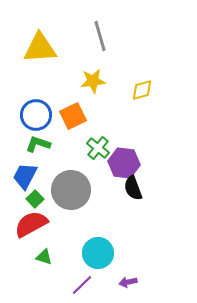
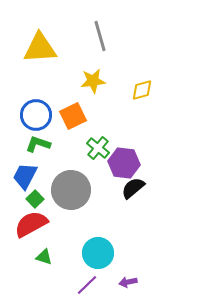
black semicircle: rotated 70 degrees clockwise
purple line: moved 5 px right
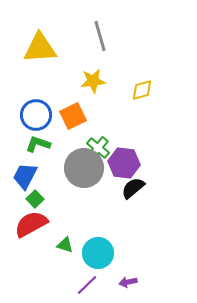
gray circle: moved 13 px right, 22 px up
green triangle: moved 21 px right, 12 px up
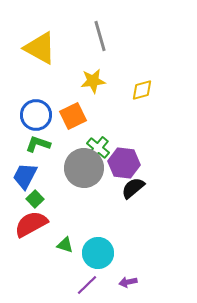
yellow triangle: rotated 33 degrees clockwise
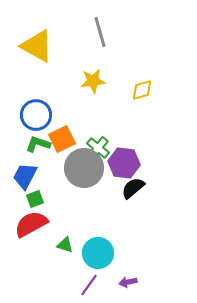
gray line: moved 4 px up
yellow triangle: moved 3 px left, 2 px up
orange square: moved 11 px left, 23 px down
green square: rotated 24 degrees clockwise
purple line: moved 2 px right; rotated 10 degrees counterclockwise
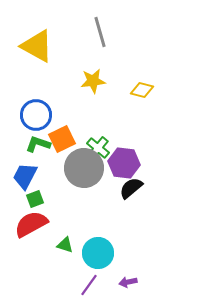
yellow diamond: rotated 30 degrees clockwise
black semicircle: moved 2 px left
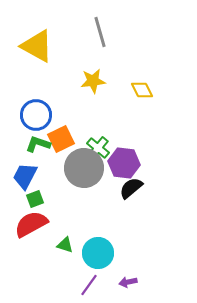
yellow diamond: rotated 50 degrees clockwise
orange square: moved 1 px left
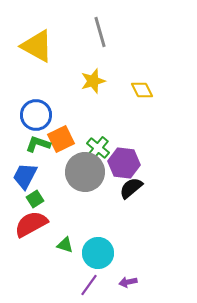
yellow star: rotated 10 degrees counterclockwise
gray circle: moved 1 px right, 4 px down
green square: rotated 12 degrees counterclockwise
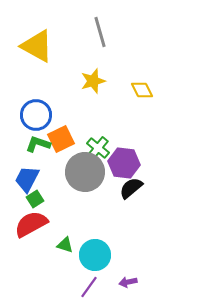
blue trapezoid: moved 2 px right, 3 px down
cyan circle: moved 3 px left, 2 px down
purple line: moved 2 px down
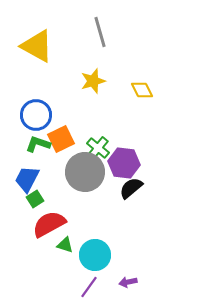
red semicircle: moved 18 px right
